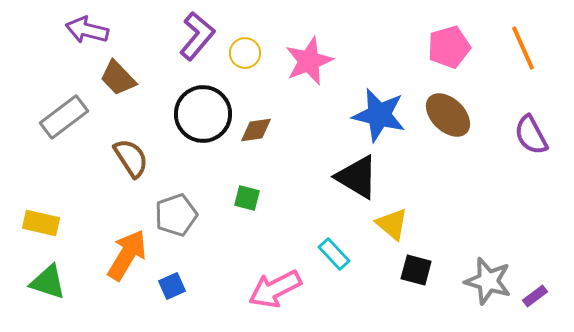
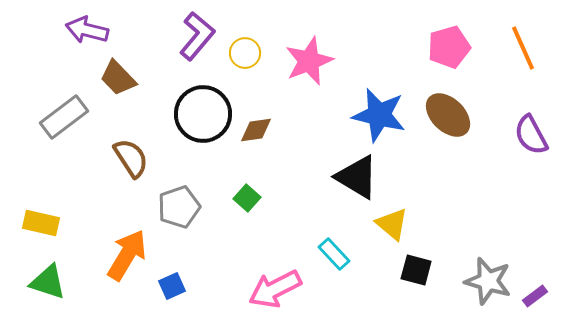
green square: rotated 28 degrees clockwise
gray pentagon: moved 3 px right, 8 px up
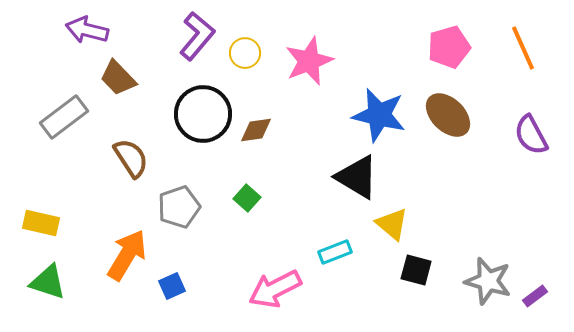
cyan rectangle: moved 1 px right, 2 px up; rotated 68 degrees counterclockwise
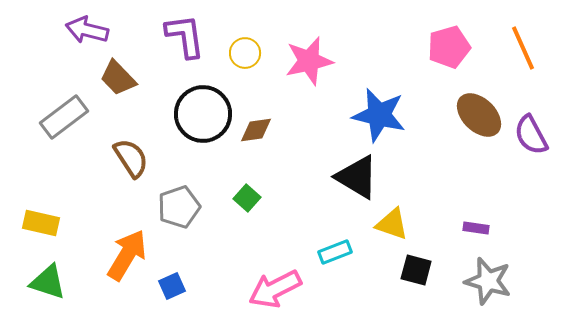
purple L-shape: moved 12 px left; rotated 48 degrees counterclockwise
pink star: rotated 9 degrees clockwise
brown ellipse: moved 31 px right
yellow triangle: rotated 21 degrees counterclockwise
purple rectangle: moved 59 px left, 68 px up; rotated 45 degrees clockwise
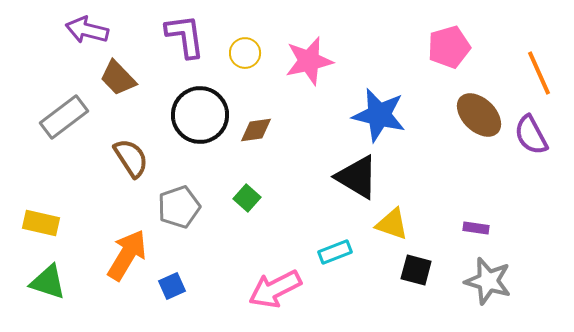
orange line: moved 16 px right, 25 px down
black circle: moved 3 px left, 1 px down
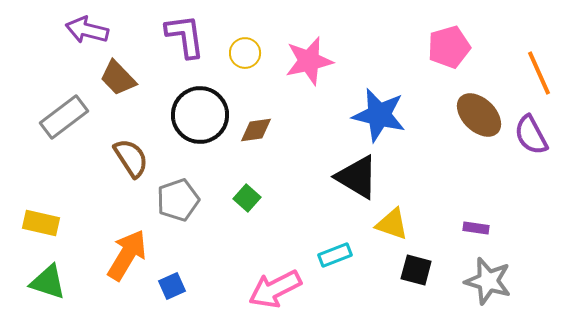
gray pentagon: moved 1 px left, 7 px up
cyan rectangle: moved 3 px down
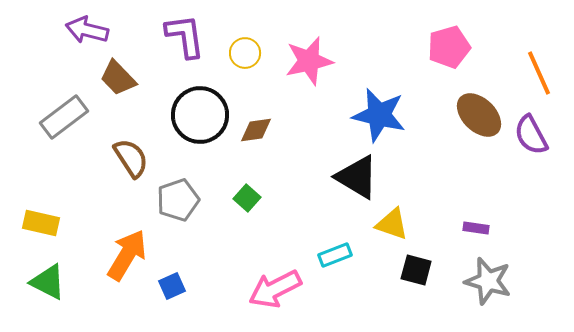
green triangle: rotated 9 degrees clockwise
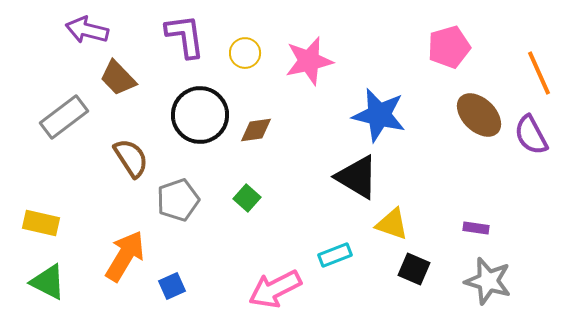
orange arrow: moved 2 px left, 1 px down
black square: moved 2 px left, 1 px up; rotated 8 degrees clockwise
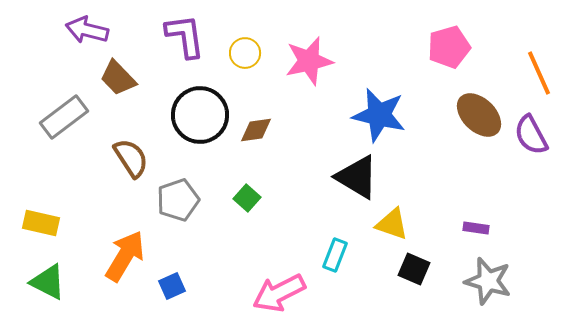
cyan rectangle: rotated 48 degrees counterclockwise
pink arrow: moved 4 px right, 4 px down
